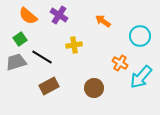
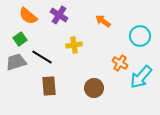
brown rectangle: rotated 66 degrees counterclockwise
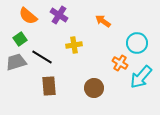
cyan circle: moved 3 px left, 7 px down
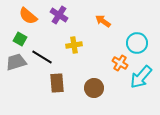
green square: rotated 24 degrees counterclockwise
brown rectangle: moved 8 px right, 3 px up
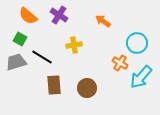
brown rectangle: moved 3 px left, 2 px down
brown circle: moved 7 px left
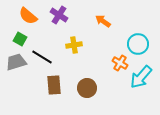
cyan circle: moved 1 px right, 1 px down
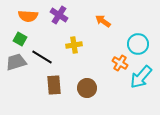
orange semicircle: rotated 36 degrees counterclockwise
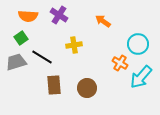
green square: moved 1 px right, 1 px up; rotated 24 degrees clockwise
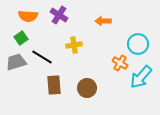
orange arrow: rotated 35 degrees counterclockwise
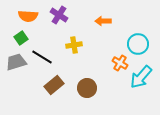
brown rectangle: rotated 54 degrees clockwise
